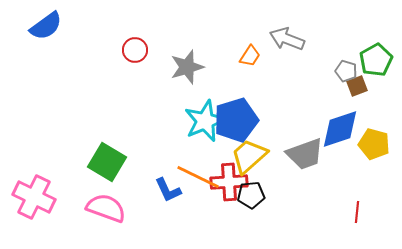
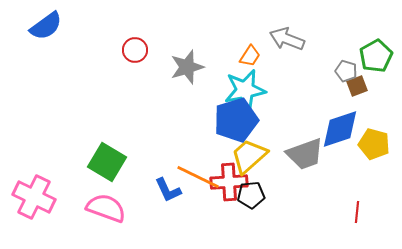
green pentagon: moved 4 px up
cyan star: moved 40 px right, 31 px up; rotated 12 degrees clockwise
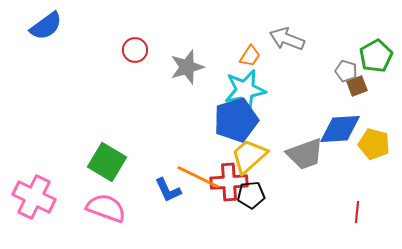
blue diamond: rotated 15 degrees clockwise
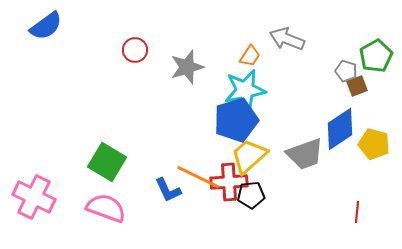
blue diamond: rotated 30 degrees counterclockwise
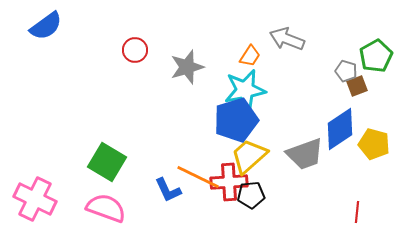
pink cross: moved 1 px right, 2 px down
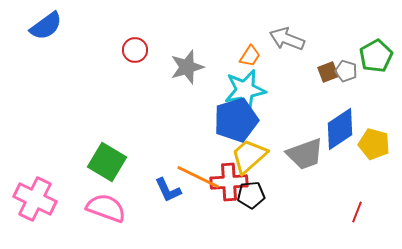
brown square: moved 29 px left, 14 px up
red line: rotated 15 degrees clockwise
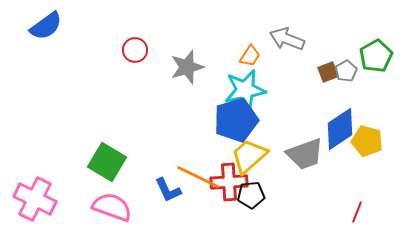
gray pentagon: rotated 25 degrees clockwise
yellow pentagon: moved 7 px left, 3 px up
pink semicircle: moved 6 px right, 1 px up
